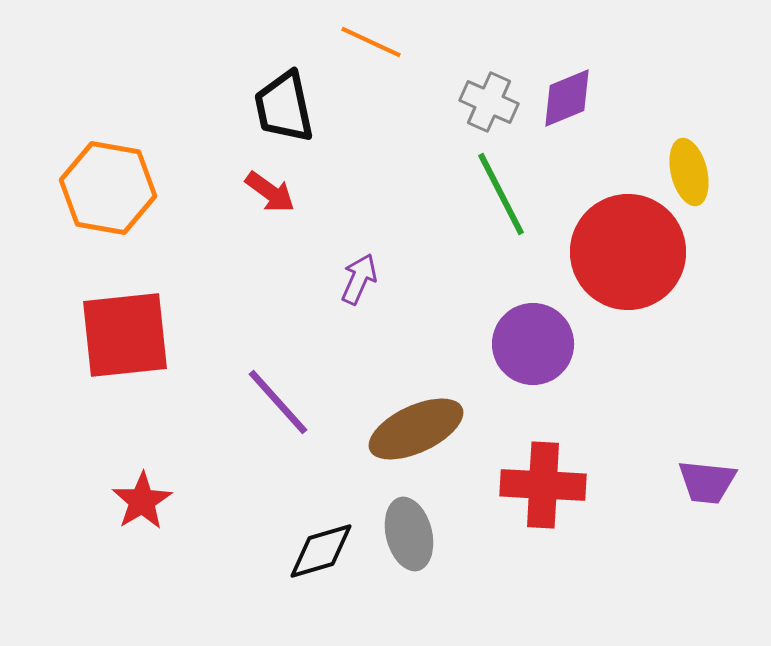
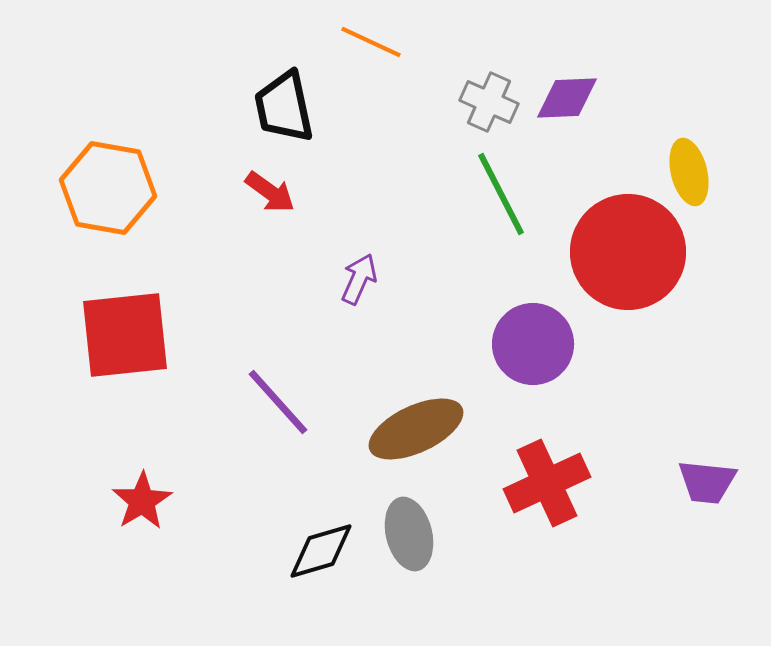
purple diamond: rotated 20 degrees clockwise
red cross: moved 4 px right, 2 px up; rotated 28 degrees counterclockwise
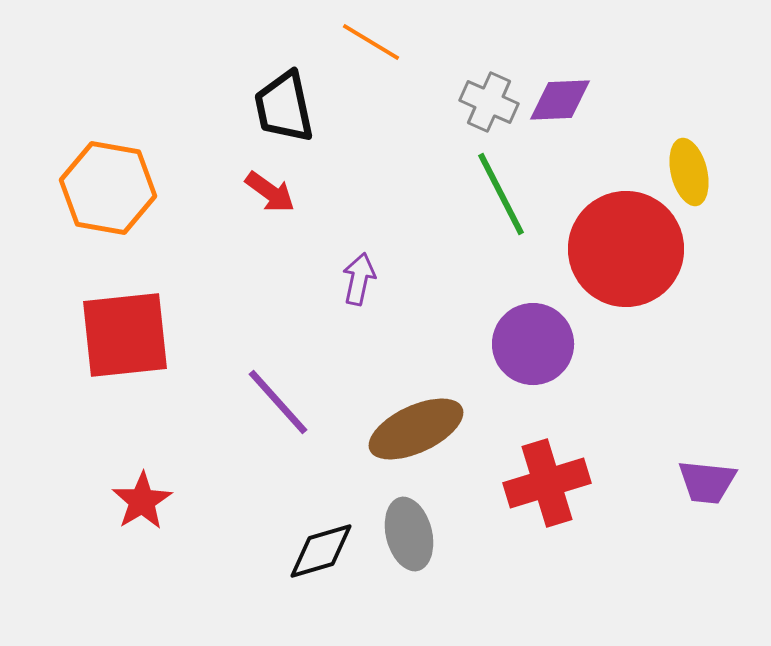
orange line: rotated 6 degrees clockwise
purple diamond: moved 7 px left, 2 px down
red circle: moved 2 px left, 3 px up
purple arrow: rotated 12 degrees counterclockwise
red cross: rotated 8 degrees clockwise
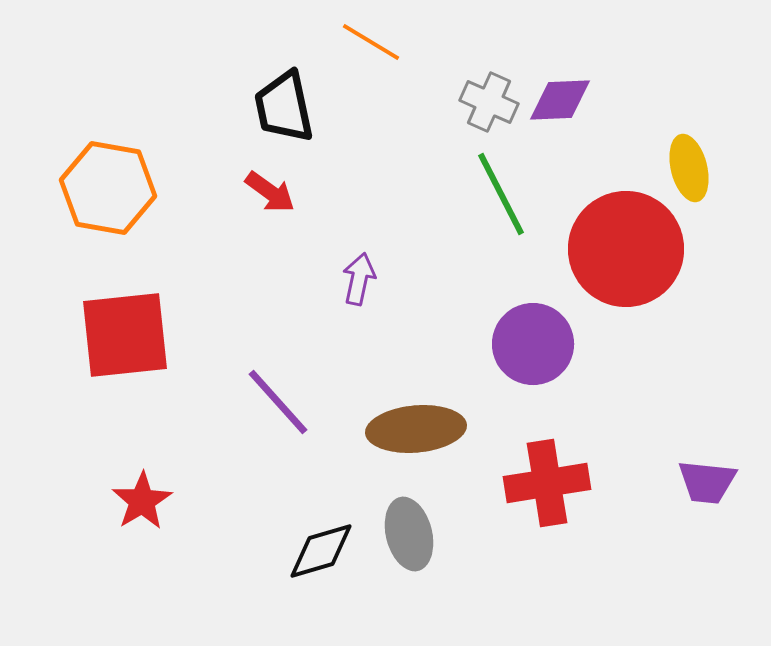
yellow ellipse: moved 4 px up
brown ellipse: rotated 20 degrees clockwise
red cross: rotated 8 degrees clockwise
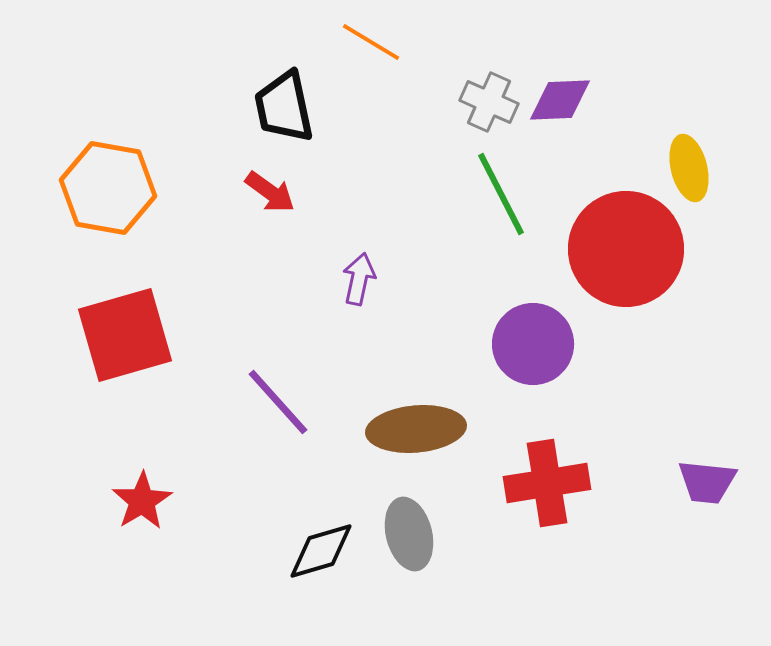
red square: rotated 10 degrees counterclockwise
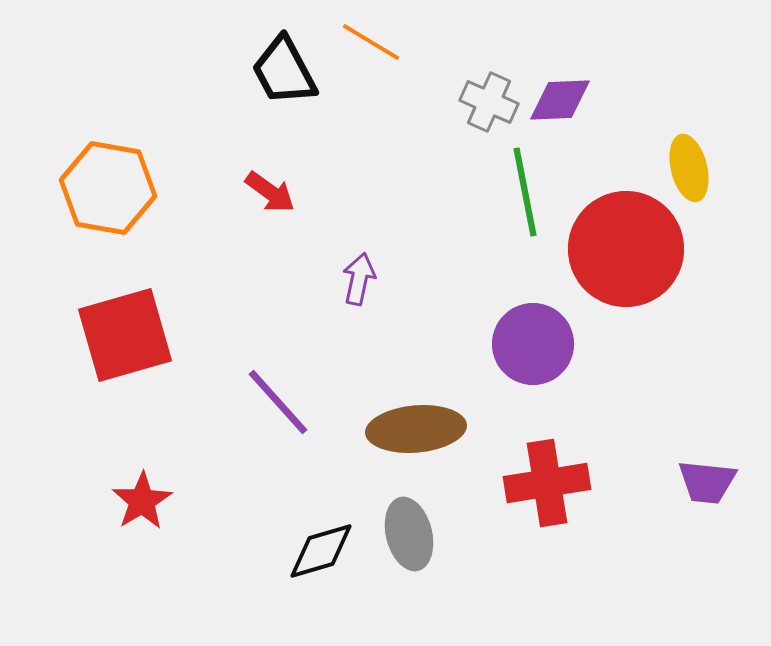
black trapezoid: moved 36 px up; rotated 16 degrees counterclockwise
green line: moved 24 px right, 2 px up; rotated 16 degrees clockwise
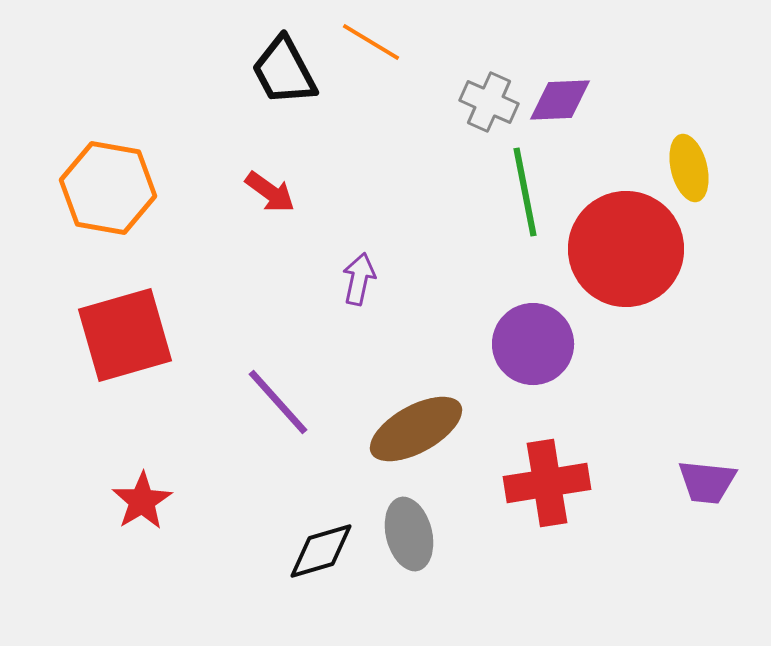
brown ellipse: rotated 24 degrees counterclockwise
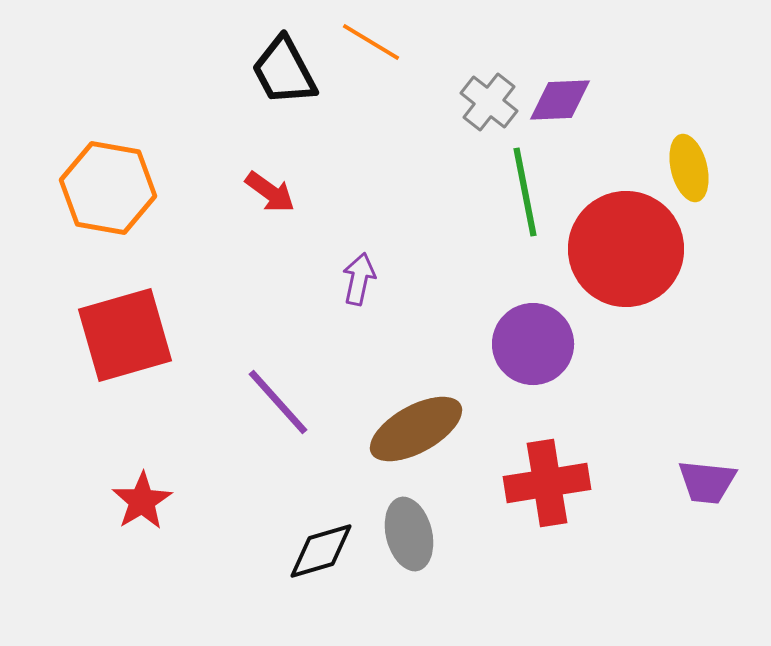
gray cross: rotated 14 degrees clockwise
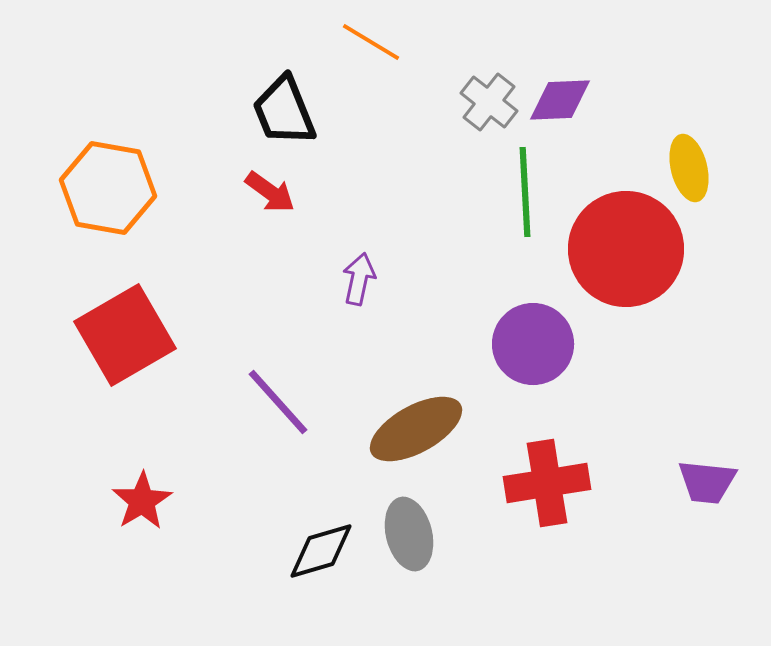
black trapezoid: moved 40 px down; rotated 6 degrees clockwise
green line: rotated 8 degrees clockwise
red square: rotated 14 degrees counterclockwise
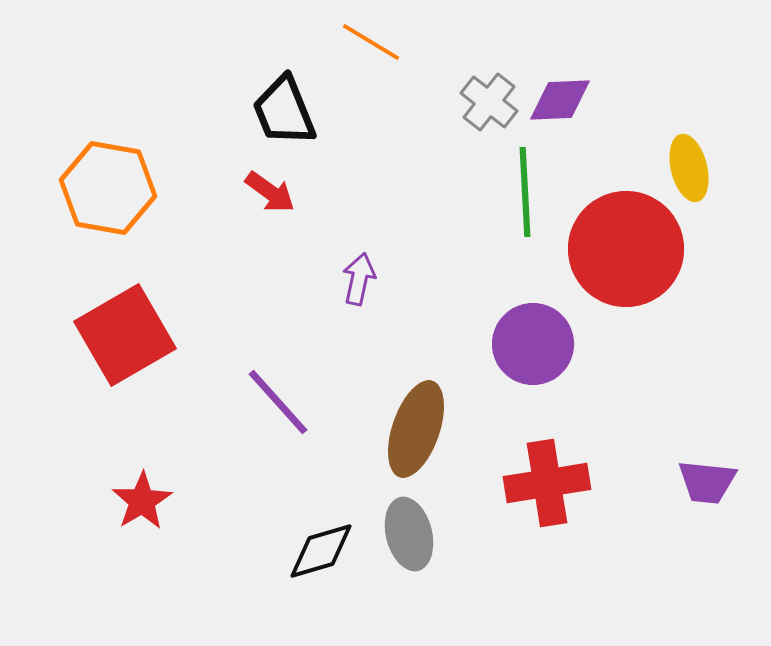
brown ellipse: rotated 42 degrees counterclockwise
